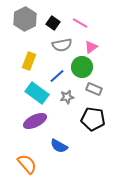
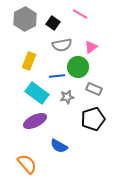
pink line: moved 9 px up
green circle: moved 4 px left
blue line: rotated 35 degrees clockwise
black pentagon: rotated 25 degrees counterclockwise
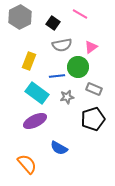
gray hexagon: moved 5 px left, 2 px up
blue semicircle: moved 2 px down
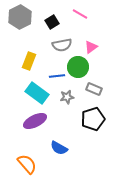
black square: moved 1 px left, 1 px up; rotated 24 degrees clockwise
